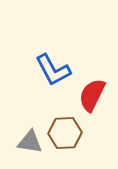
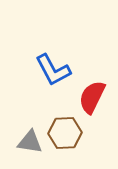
red semicircle: moved 2 px down
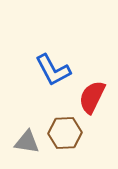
gray triangle: moved 3 px left
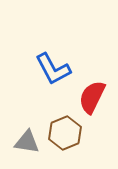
blue L-shape: moved 1 px up
brown hexagon: rotated 20 degrees counterclockwise
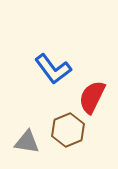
blue L-shape: rotated 9 degrees counterclockwise
brown hexagon: moved 3 px right, 3 px up
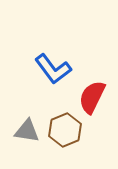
brown hexagon: moved 3 px left
gray triangle: moved 11 px up
